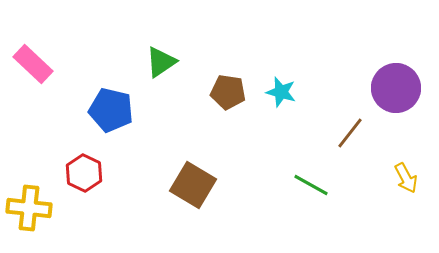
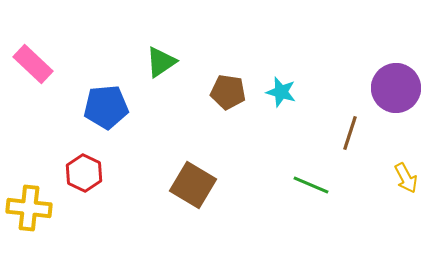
blue pentagon: moved 5 px left, 3 px up; rotated 18 degrees counterclockwise
brown line: rotated 20 degrees counterclockwise
green line: rotated 6 degrees counterclockwise
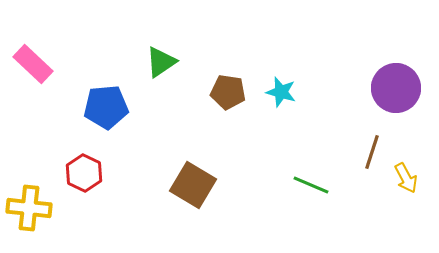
brown line: moved 22 px right, 19 px down
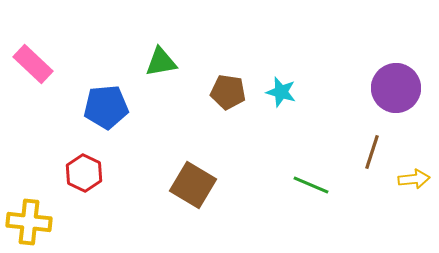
green triangle: rotated 24 degrees clockwise
yellow arrow: moved 8 px right, 1 px down; rotated 68 degrees counterclockwise
yellow cross: moved 14 px down
